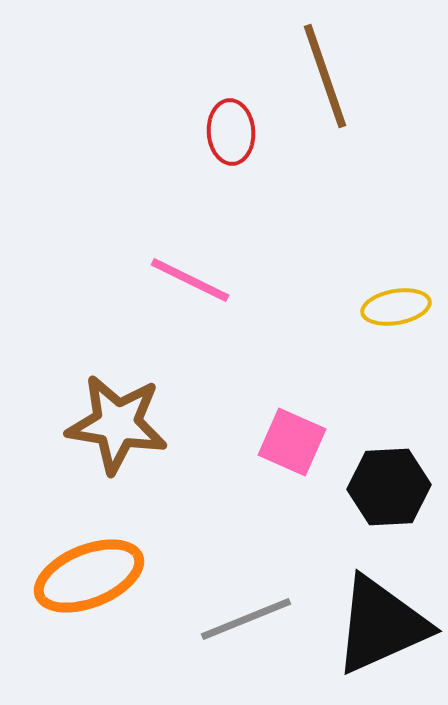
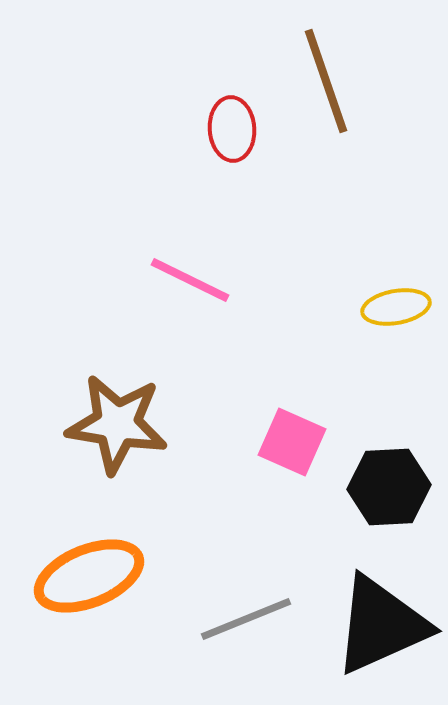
brown line: moved 1 px right, 5 px down
red ellipse: moved 1 px right, 3 px up
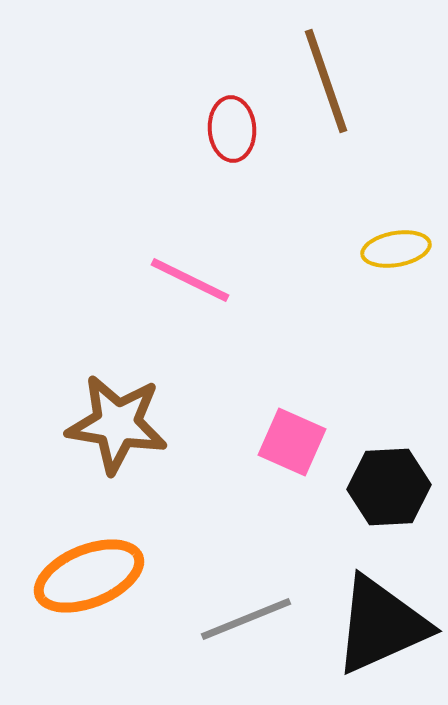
yellow ellipse: moved 58 px up
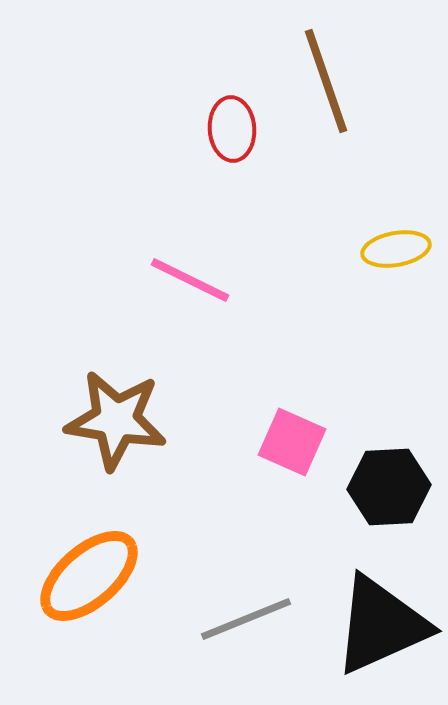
brown star: moved 1 px left, 4 px up
orange ellipse: rotated 19 degrees counterclockwise
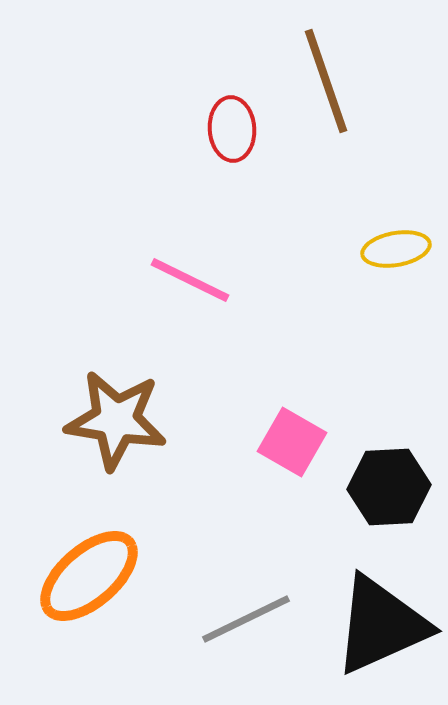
pink square: rotated 6 degrees clockwise
gray line: rotated 4 degrees counterclockwise
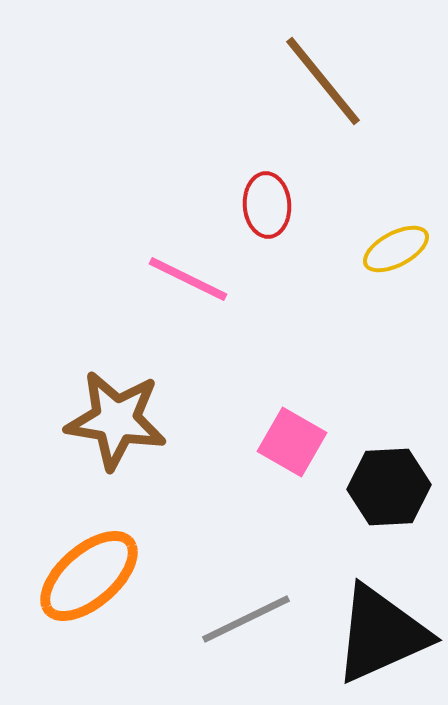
brown line: moved 3 px left; rotated 20 degrees counterclockwise
red ellipse: moved 35 px right, 76 px down
yellow ellipse: rotated 18 degrees counterclockwise
pink line: moved 2 px left, 1 px up
black triangle: moved 9 px down
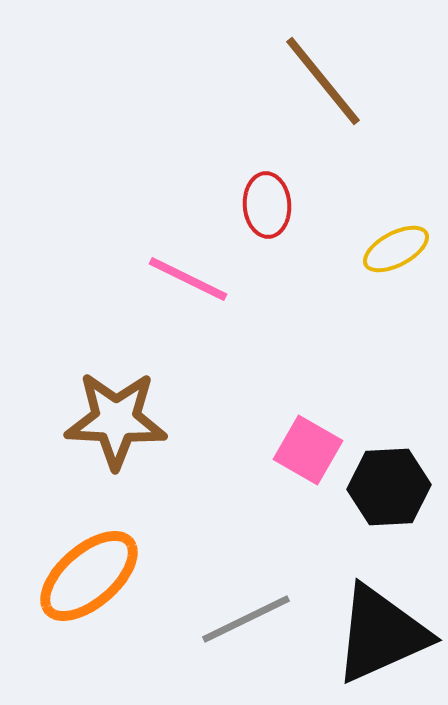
brown star: rotated 6 degrees counterclockwise
pink square: moved 16 px right, 8 px down
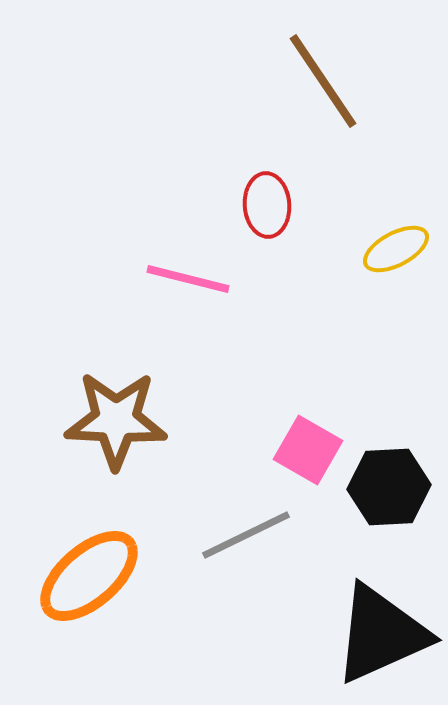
brown line: rotated 5 degrees clockwise
pink line: rotated 12 degrees counterclockwise
gray line: moved 84 px up
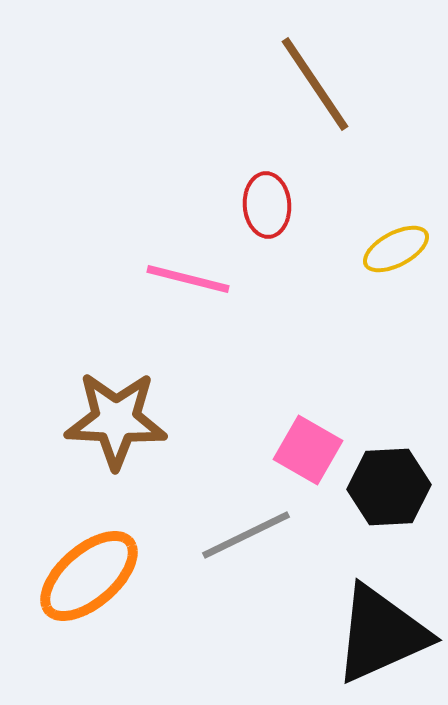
brown line: moved 8 px left, 3 px down
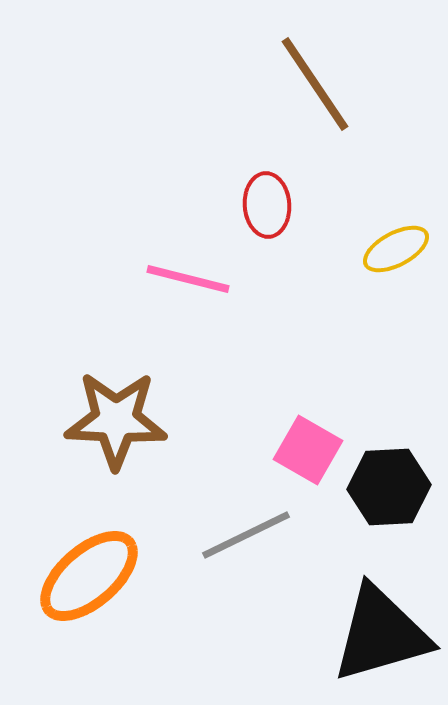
black triangle: rotated 8 degrees clockwise
